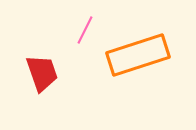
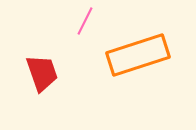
pink line: moved 9 px up
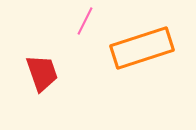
orange rectangle: moved 4 px right, 7 px up
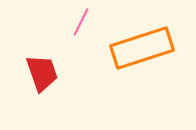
pink line: moved 4 px left, 1 px down
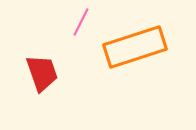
orange rectangle: moved 7 px left, 1 px up
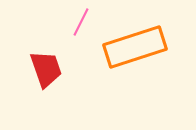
red trapezoid: moved 4 px right, 4 px up
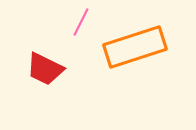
red trapezoid: moved 1 px left; rotated 135 degrees clockwise
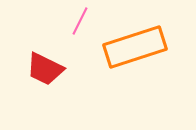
pink line: moved 1 px left, 1 px up
